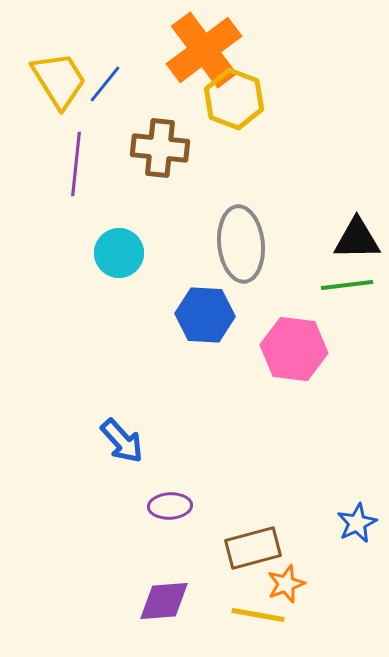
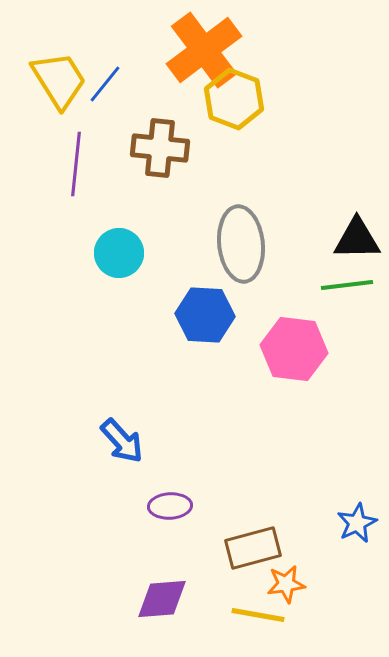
orange star: rotated 12 degrees clockwise
purple diamond: moved 2 px left, 2 px up
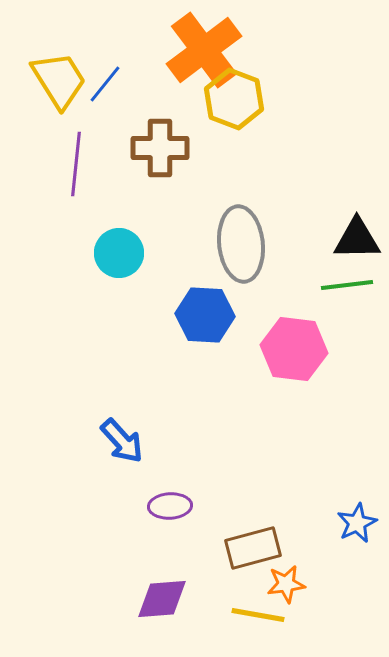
brown cross: rotated 6 degrees counterclockwise
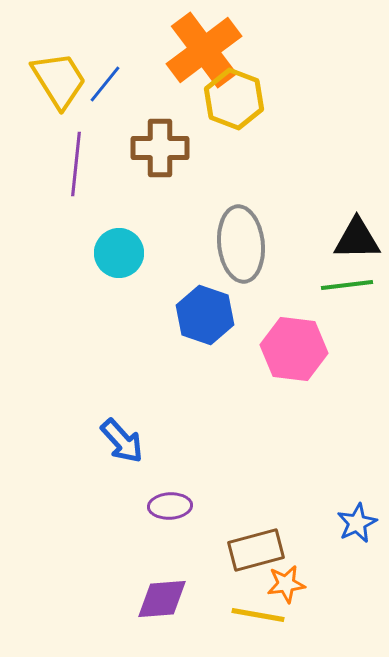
blue hexagon: rotated 16 degrees clockwise
brown rectangle: moved 3 px right, 2 px down
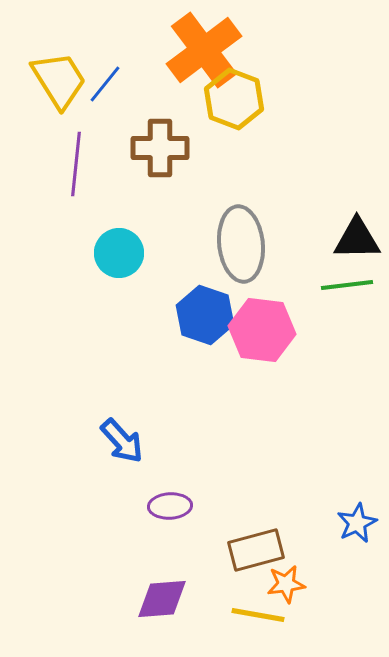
pink hexagon: moved 32 px left, 19 px up
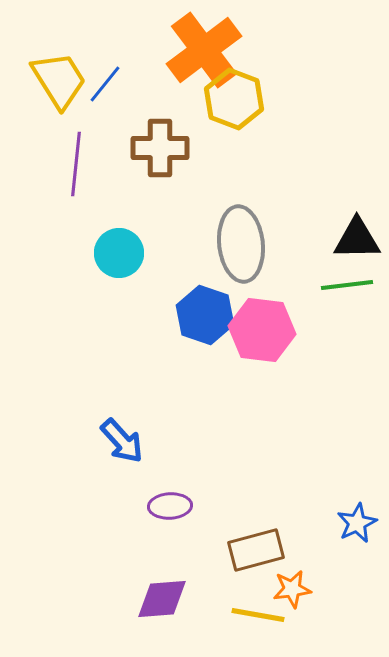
orange star: moved 6 px right, 5 px down
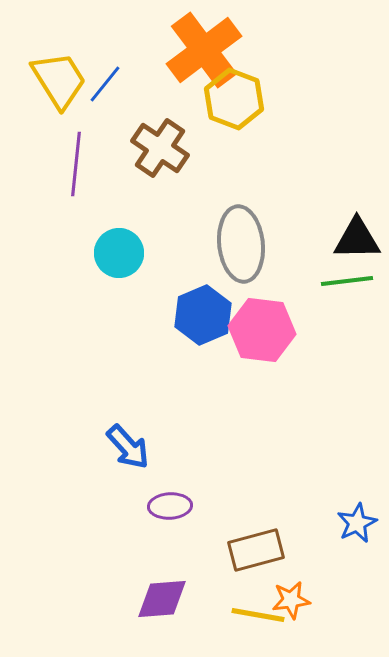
brown cross: rotated 34 degrees clockwise
green line: moved 4 px up
blue hexagon: moved 2 px left; rotated 18 degrees clockwise
blue arrow: moved 6 px right, 6 px down
orange star: moved 1 px left, 11 px down
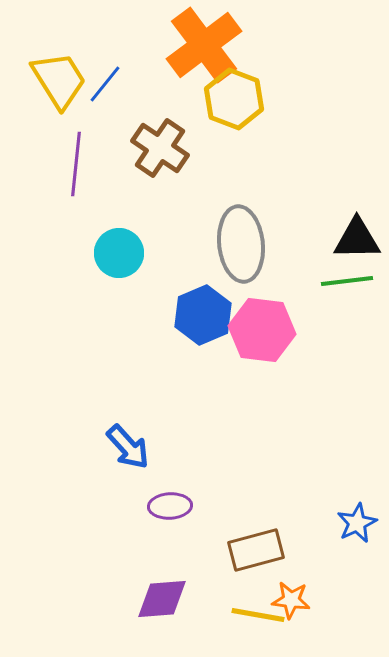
orange cross: moved 5 px up
orange star: rotated 15 degrees clockwise
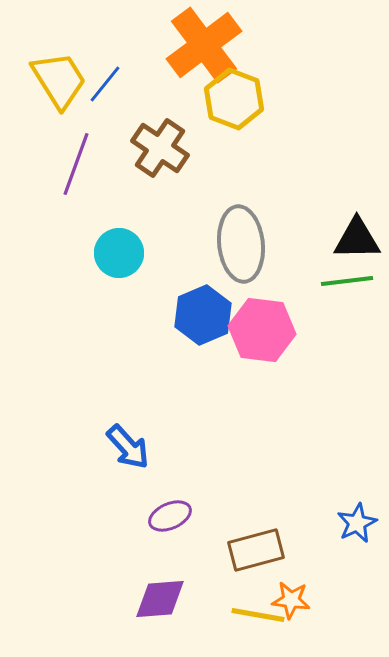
purple line: rotated 14 degrees clockwise
purple ellipse: moved 10 px down; rotated 21 degrees counterclockwise
purple diamond: moved 2 px left
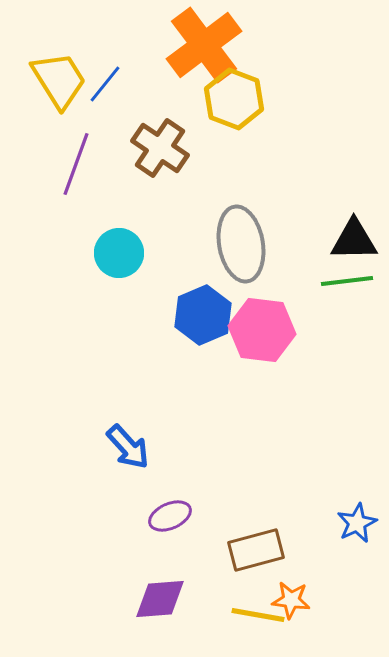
black triangle: moved 3 px left, 1 px down
gray ellipse: rotated 4 degrees counterclockwise
